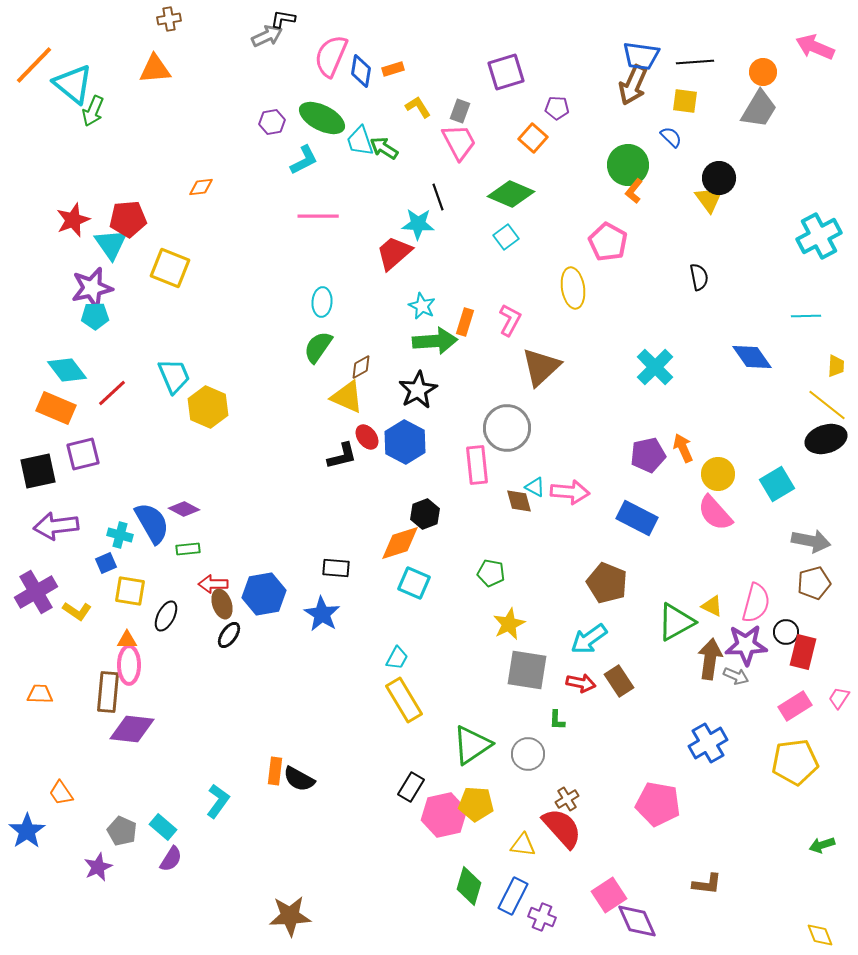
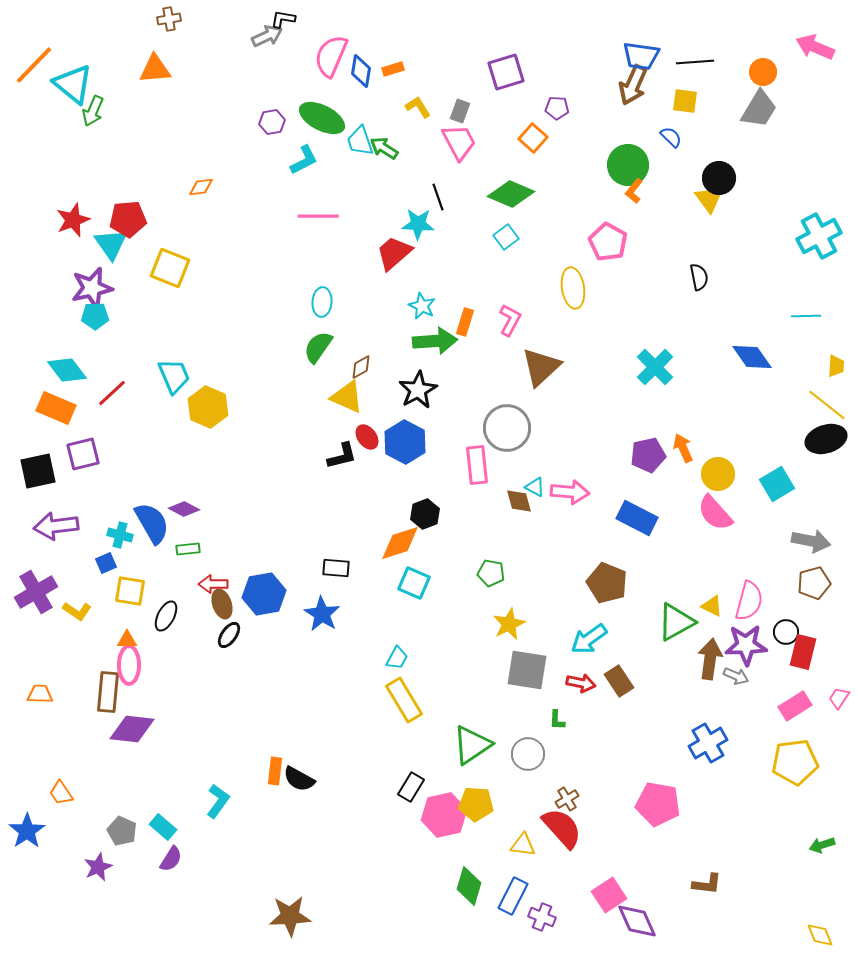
pink semicircle at (756, 603): moved 7 px left, 2 px up
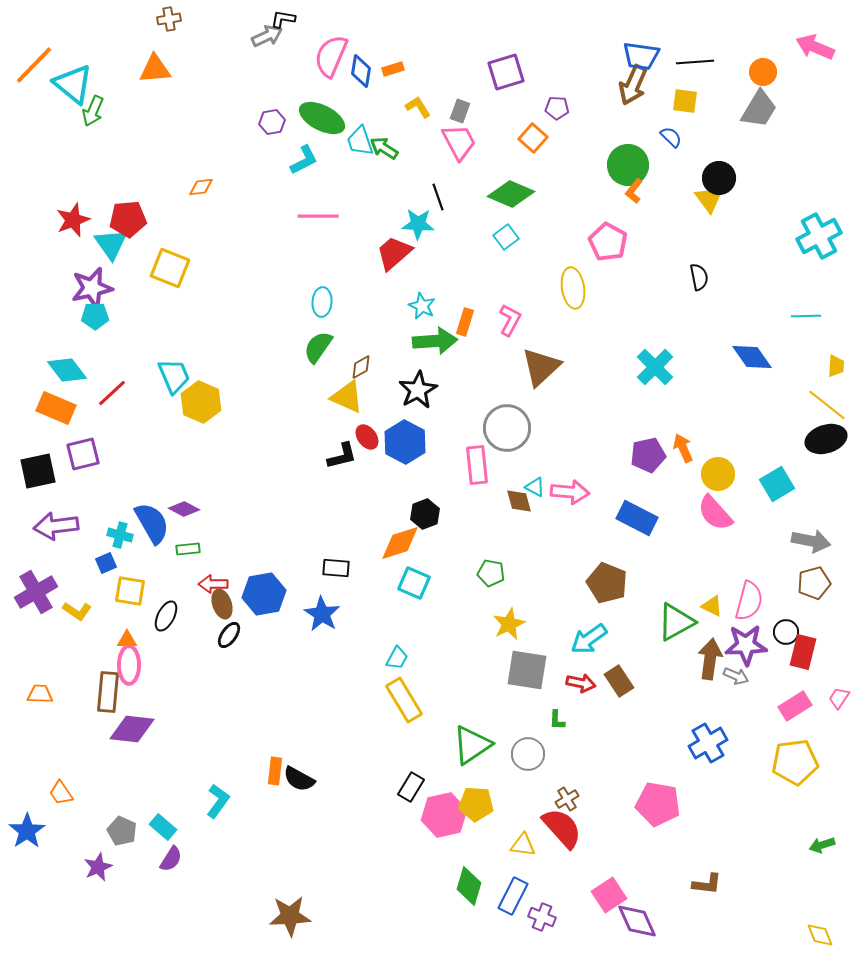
yellow hexagon at (208, 407): moved 7 px left, 5 px up
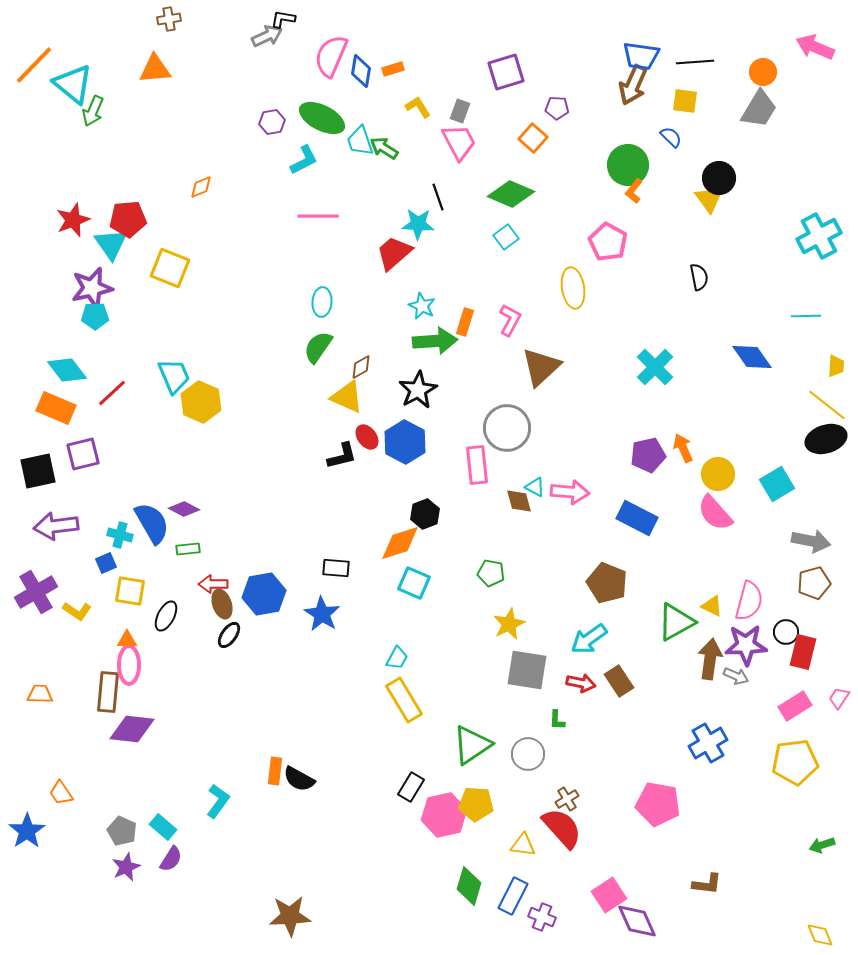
orange diamond at (201, 187): rotated 15 degrees counterclockwise
purple star at (98, 867): moved 28 px right
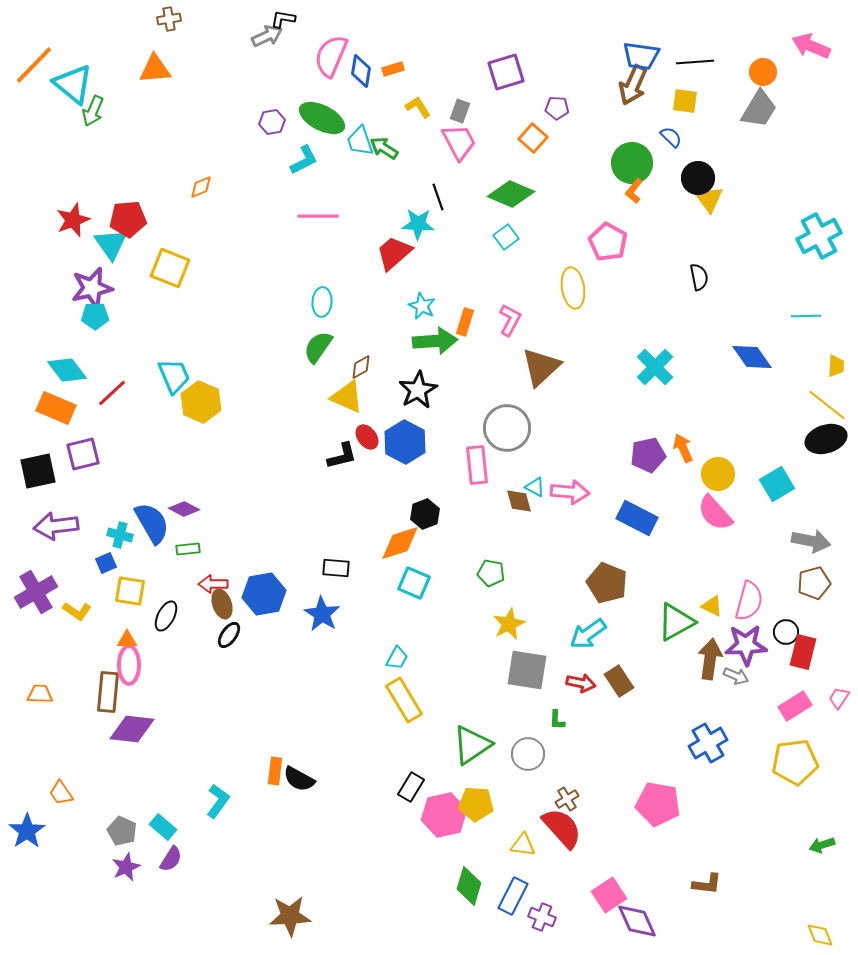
pink arrow at (815, 47): moved 4 px left, 1 px up
green circle at (628, 165): moved 4 px right, 2 px up
black circle at (719, 178): moved 21 px left
cyan arrow at (589, 639): moved 1 px left, 5 px up
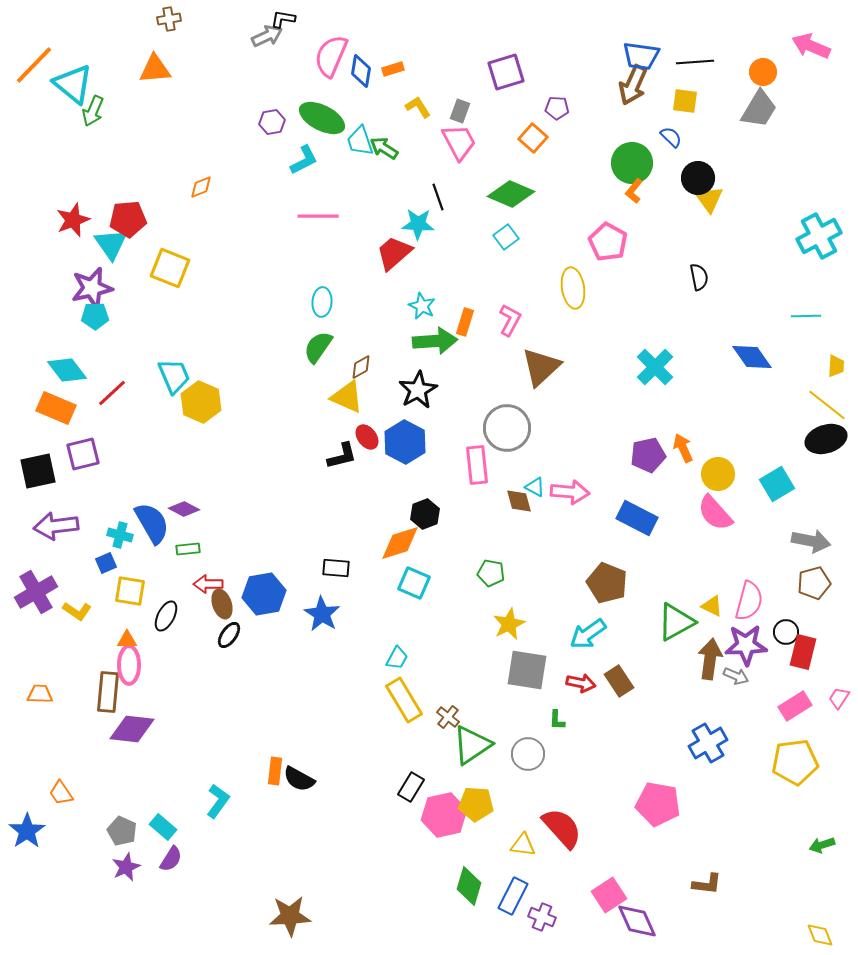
red arrow at (213, 584): moved 5 px left
brown cross at (567, 799): moved 119 px left, 82 px up; rotated 20 degrees counterclockwise
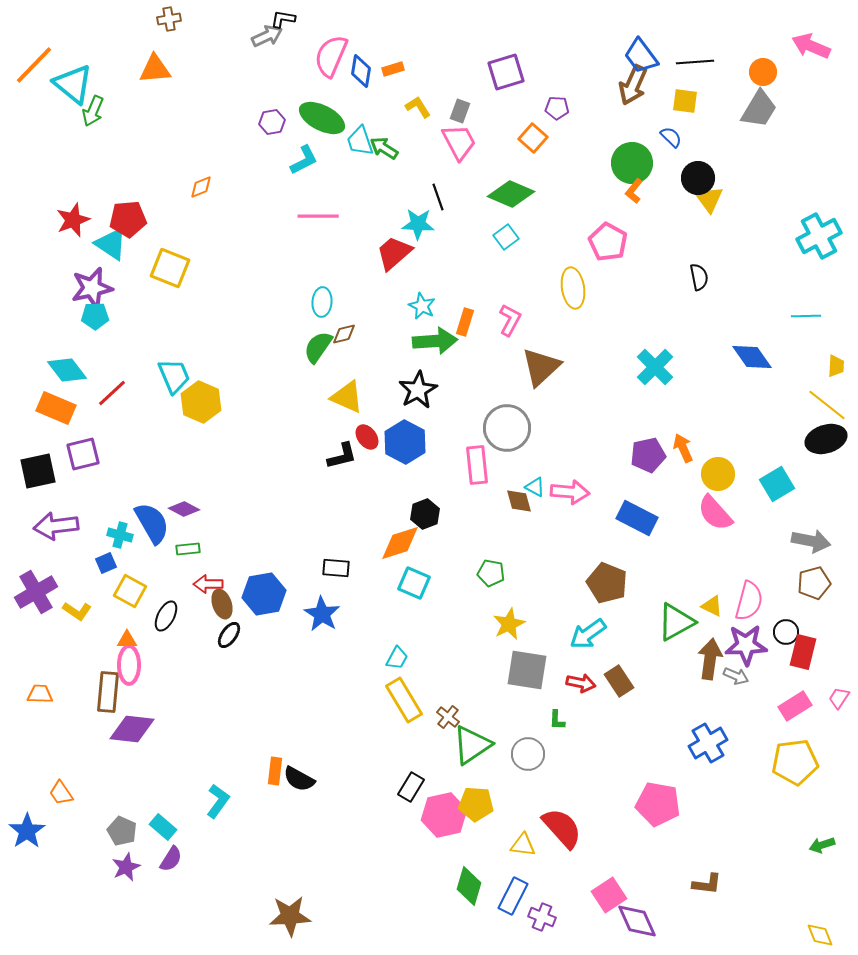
blue trapezoid at (641, 56): rotated 45 degrees clockwise
cyan triangle at (111, 244): rotated 21 degrees counterclockwise
brown diamond at (361, 367): moved 17 px left, 33 px up; rotated 15 degrees clockwise
yellow square at (130, 591): rotated 20 degrees clockwise
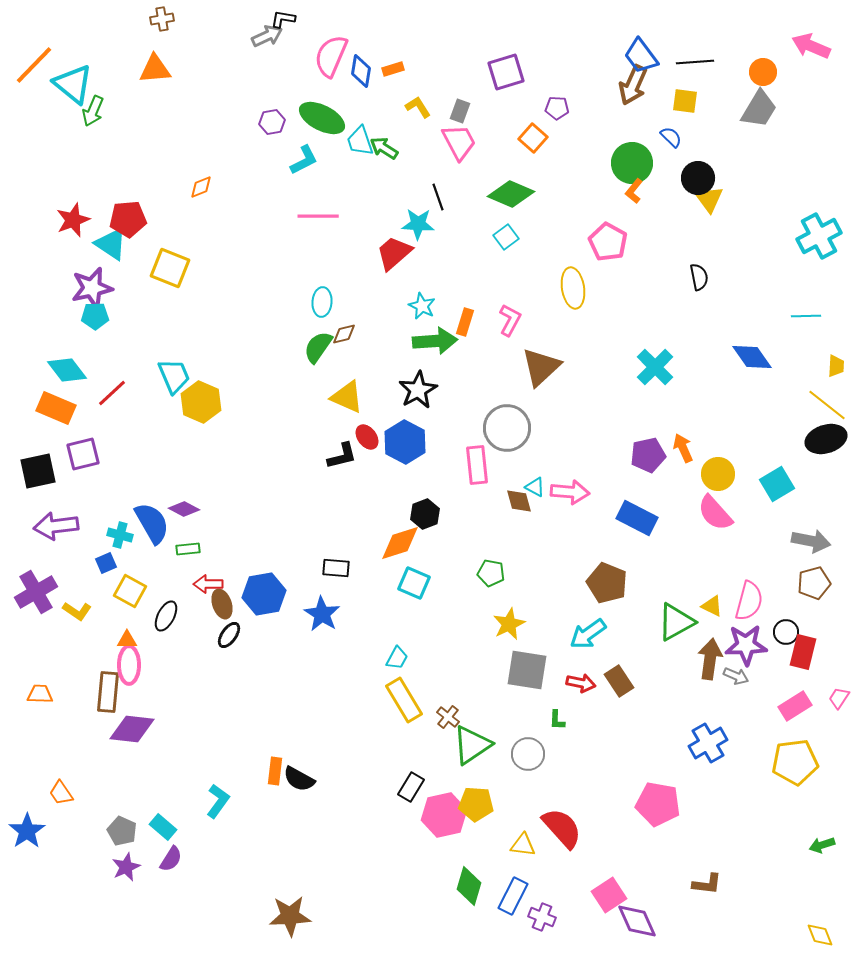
brown cross at (169, 19): moved 7 px left
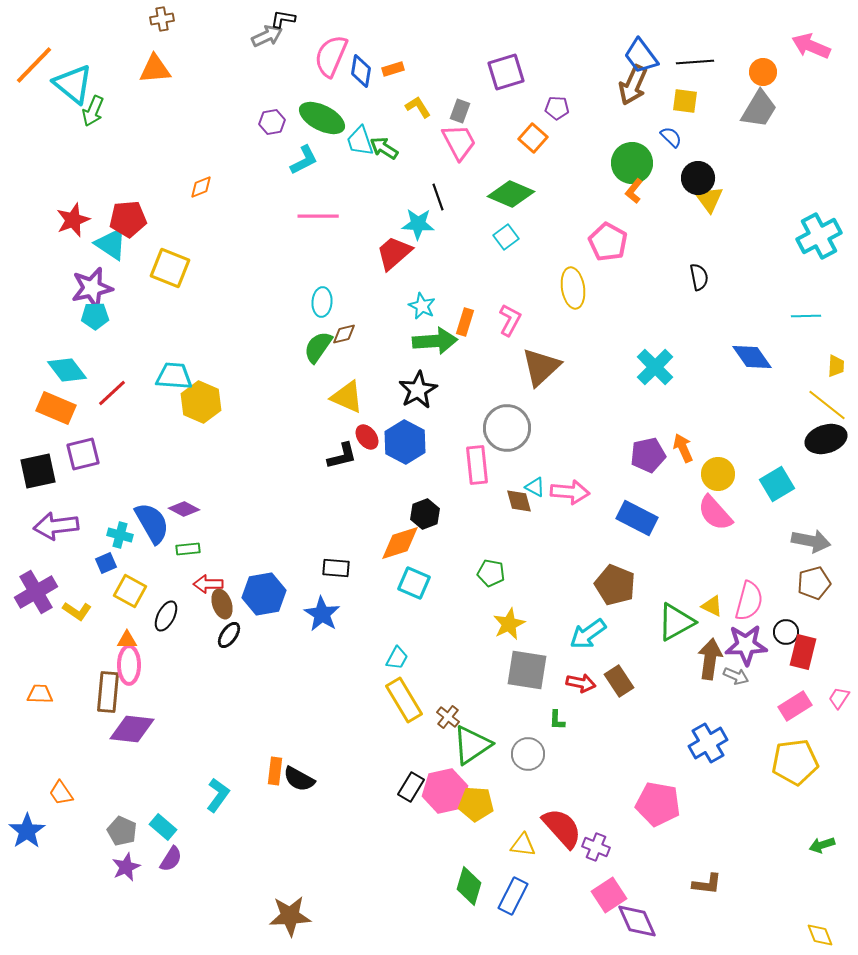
cyan trapezoid at (174, 376): rotated 63 degrees counterclockwise
brown pentagon at (607, 583): moved 8 px right, 2 px down
cyan L-shape at (218, 801): moved 6 px up
pink hexagon at (444, 815): moved 1 px right, 24 px up
purple cross at (542, 917): moved 54 px right, 70 px up
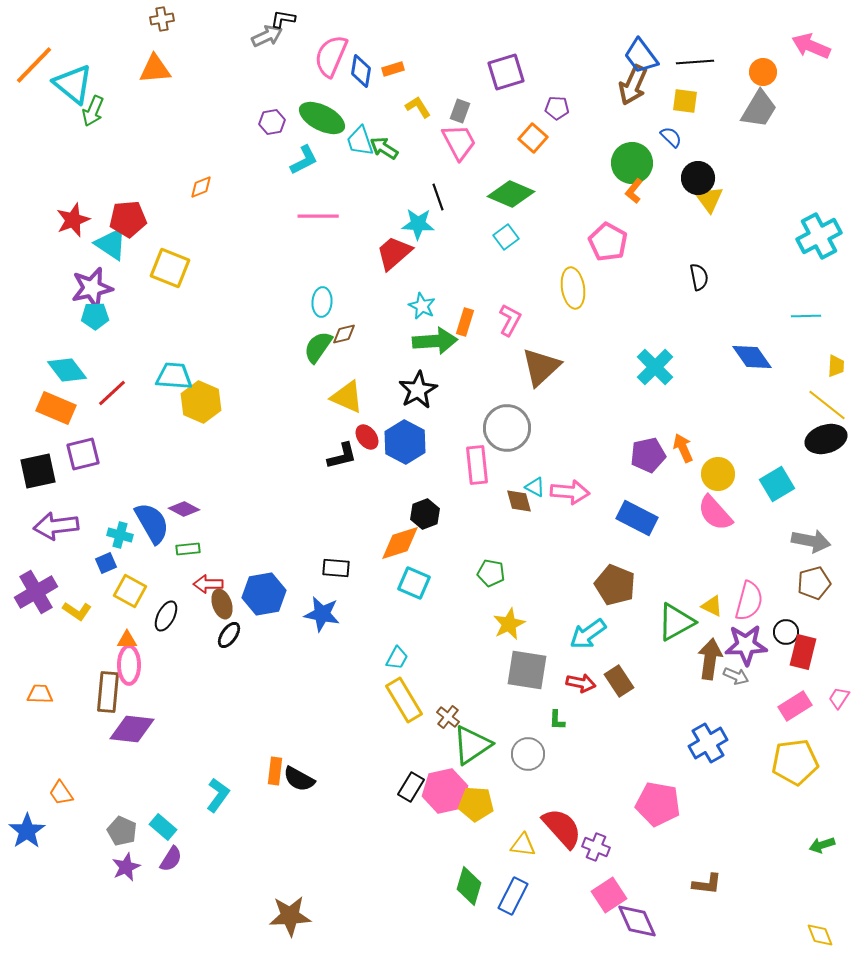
blue star at (322, 614): rotated 21 degrees counterclockwise
